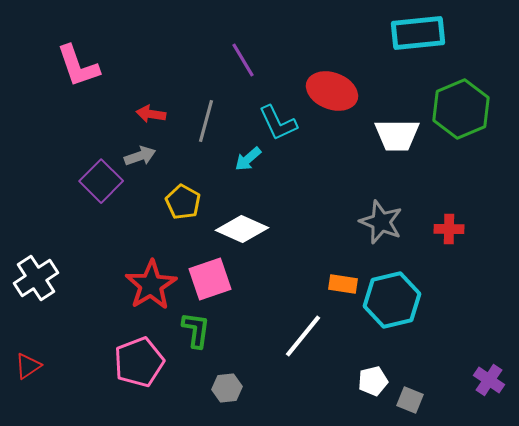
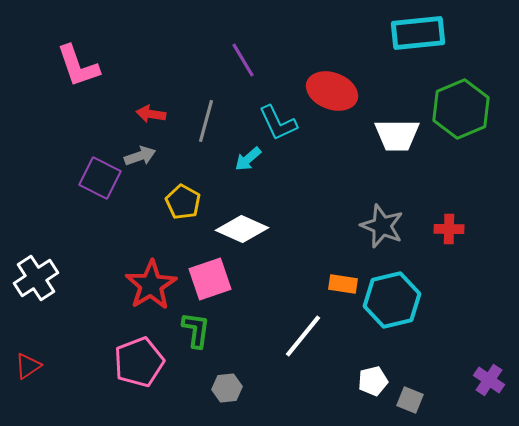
purple square: moved 1 px left, 3 px up; rotated 18 degrees counterclockwise
gray star: moved 1 px right, 4 px down
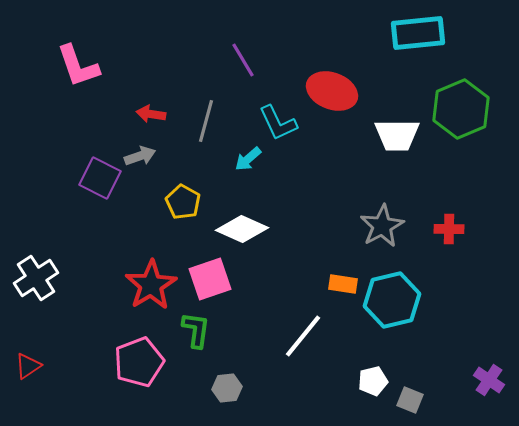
gray star: rotated 21 degrees clockwise
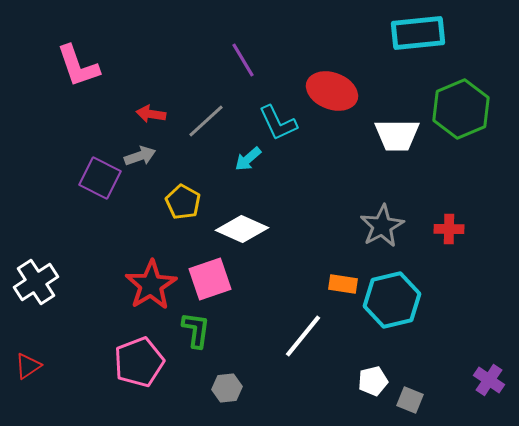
gray line: rotated 33 degrees clockwise
white cross: moved 4 px down
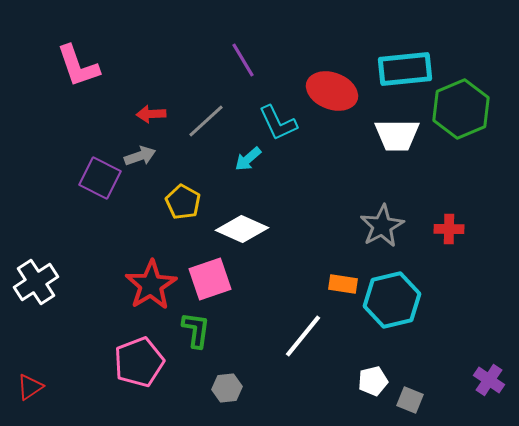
cyan rectangle: moved 13 px left, 36 px down
red arrow: rotated 12 degrees counterclockwise
red triangle: moved 2 px right, 21 px down
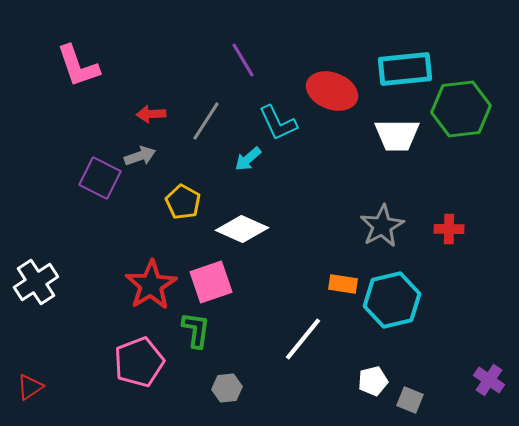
green hexagon: rotated 16 degrees clockwise
gray line: rotated 15 degrees counterclockwise
pink square: moved 1 px right, 3 px down
white line: moved 3 px down
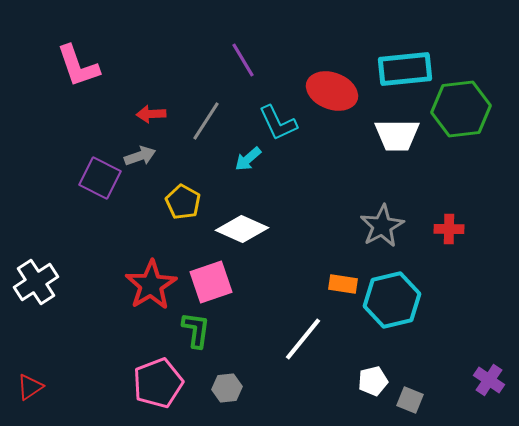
pink pentagon: moved 19 px right, 21 px down
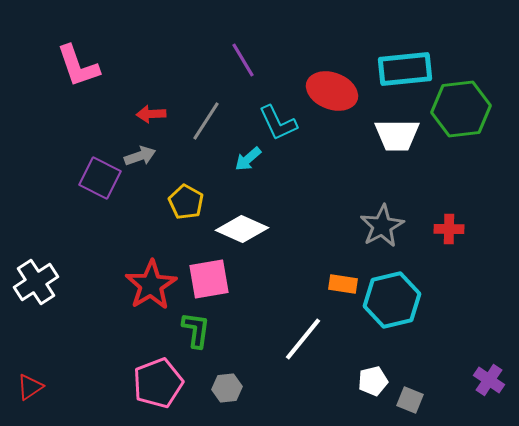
yellow pentagon: moved 3 px right
pink square: moved 2 px left, 3 px up; rotated 9 degrees clockwise
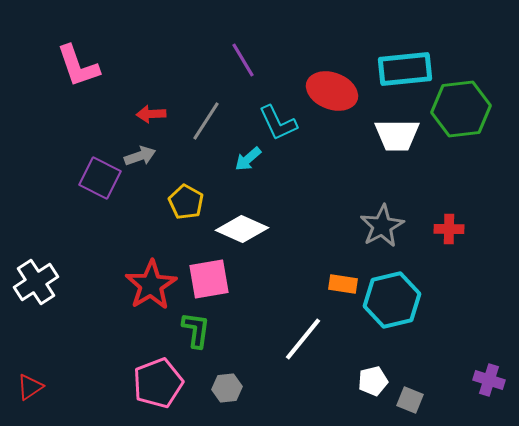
purple cross: rotated 16 degrees counterclockwise
